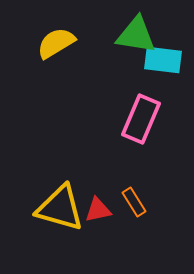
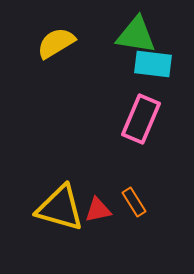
cyan rectangle: moved 10 px left, 4 px down
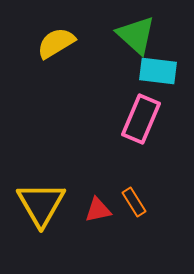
green triangle: rotated 33 degrees clockwise
cyan rectangle: moved 5 px right, 7 px down
yellow triangle: moved 19 px left, 4 px up; rotated 44 degrees clockwise
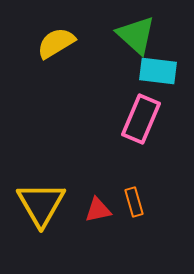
orange rectangle: rotated 16 degrees clockwise
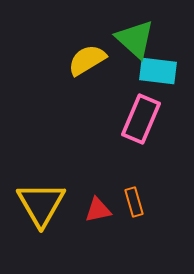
green triangle: moved 1 px left, 4 px down
yellow semicircle: moved 31 px right, 17 px down
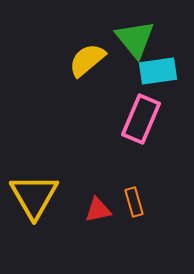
green triangle: rotated 9 degrees clockwise
yellow semicircle: rotated 9 degrees counterclockwise
cyan rectangle: rotated 15 degrees counterclockwise
yellow triangle: moved 7 px left, 8 px up
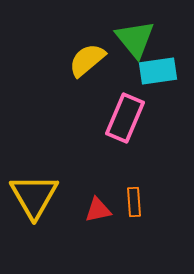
pink rectangle: moved 16 px left, 1 px up
orange rectangle: rotated 12 degrees clockwise
